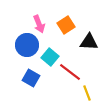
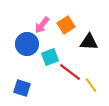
pink arrow: moved 3 px right, 1 px down; rotated 60 degrees clockwise
blue circle: moved 1 px up
cyan square: rotated 30 degrees clockwise
blue square: moved 9 px left, 10 px down; rotated 12 degrees counterclockwise
yellow line: moved 4 px right, 8 px up; rotated 14 degrees counterclockwise
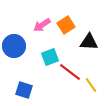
pink arrow: rotated 18 degrees clockwise
blue circle: moved 13 px left, 2 px down
blue square: moved 2 px right, 2 px down
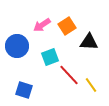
orange square: moved 1 px right, 1 px down
blue circle: moved 3 px right
red line: moved 1 px left, 3 px down; rotated 10 degrees clockwise
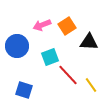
pink arrow: rotated 12 degrees clockwise
red line: moved 1 px left
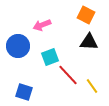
orange square: moved 19 px right, 11 px up; rotated 30 degrees counterclockwise
blue circle: moved 1 px right
yellow line: moved 1 px right, 1 px down
blue square: moved 2 px down
